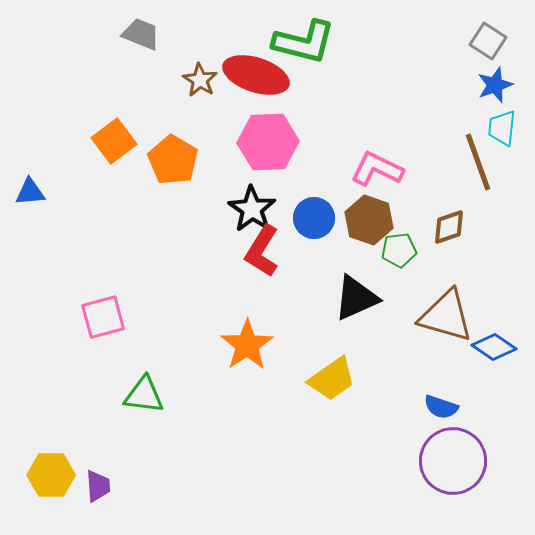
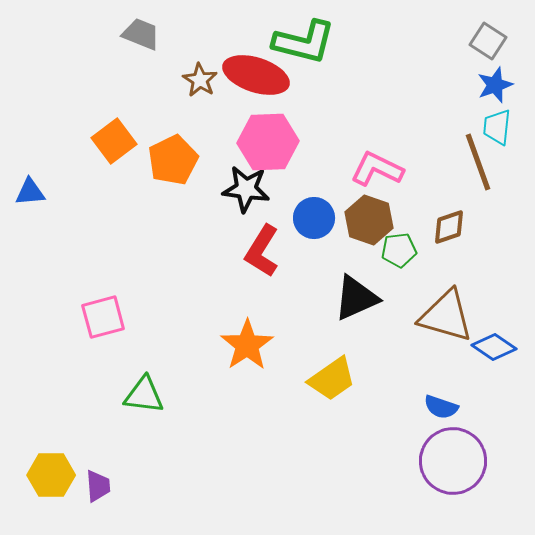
cyan trapezoid: moved 5 px left, 1 px up
orange pentagon: rotated 15 degrees clockwise
black star: moved 6 px left, 20 px up; rotated 27 degrees counterclockwise
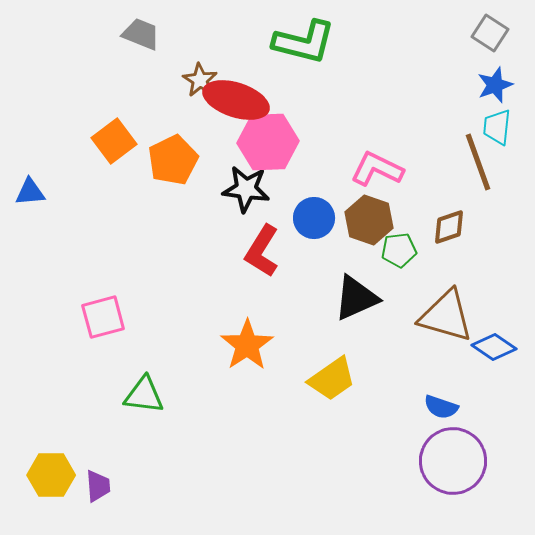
gray square: moved 2 px right, 8 px up
red ellipse: moved 20 px left, 25 px down
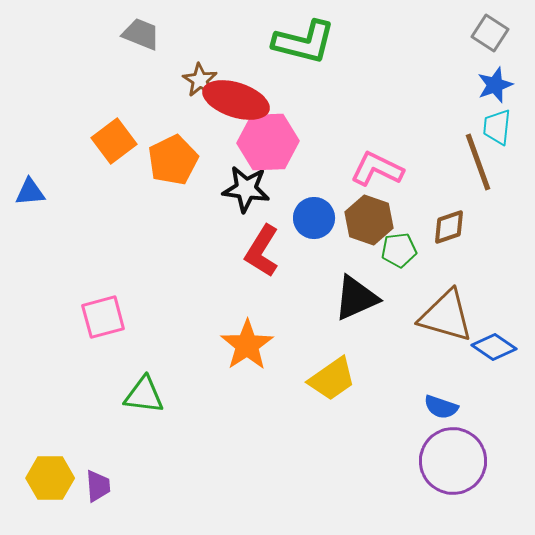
yellow hexagon: moved 1 px left, 3 px down
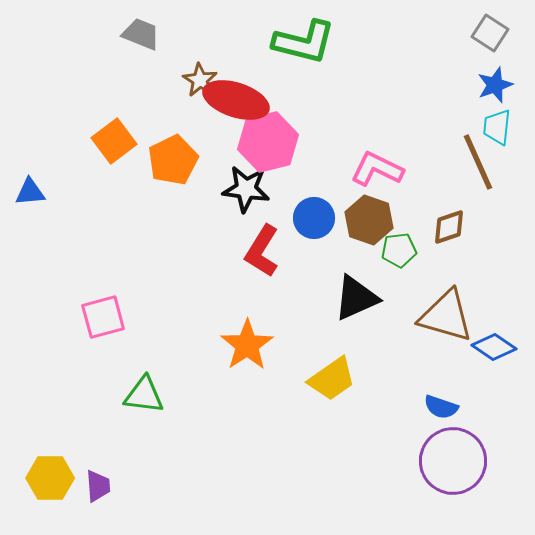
pink hexagon: rotated 12 degrees counterclockwise
brown line: rotated 4 degrees counterclockwise
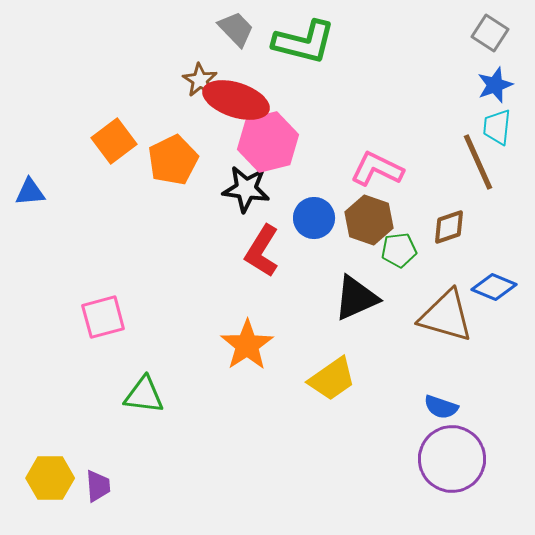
gray trapezoid: moved 95 px right, 5 px up; rotated 24 degrees clockwise
blue diamond: moved 60 px up; rotated 12 degrees counterclockwise
purple circle: moved 1 px left, 2 px up
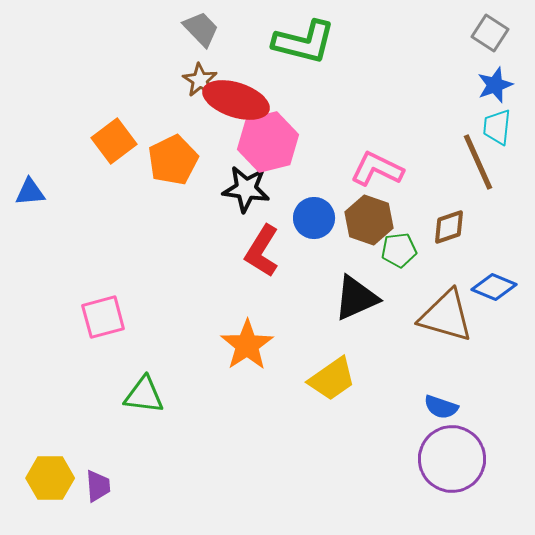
gray trapezoid: moved 35 px left
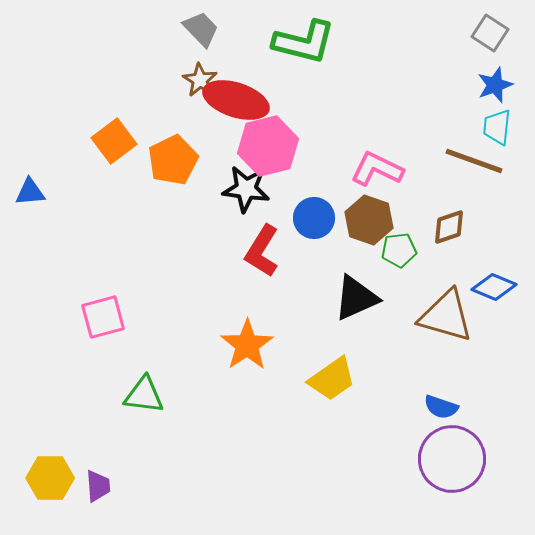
pink hexagon: moved 4 px down
brown line: moved 4 px left, 1 px up; rotated 46 degrees counterclockwise
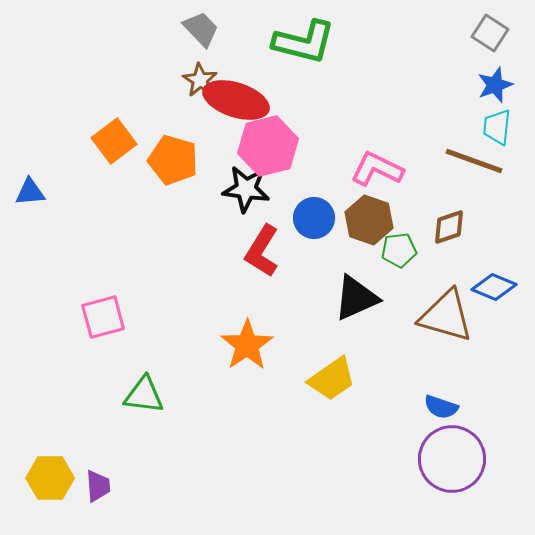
orange pentagon: rotated 30 degrees counterclockwise
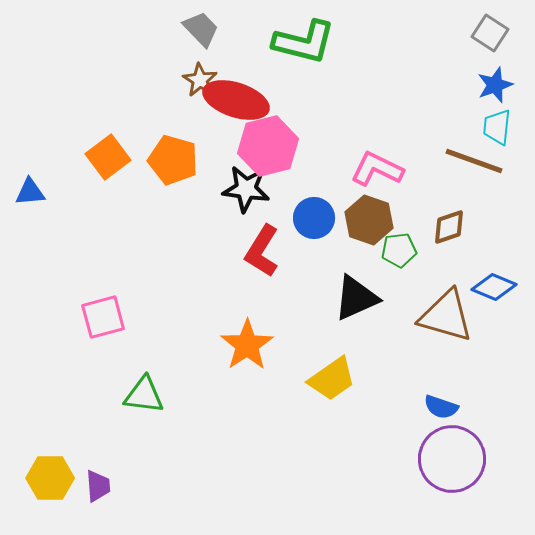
orange square: moved 6 px left, 16 px down
